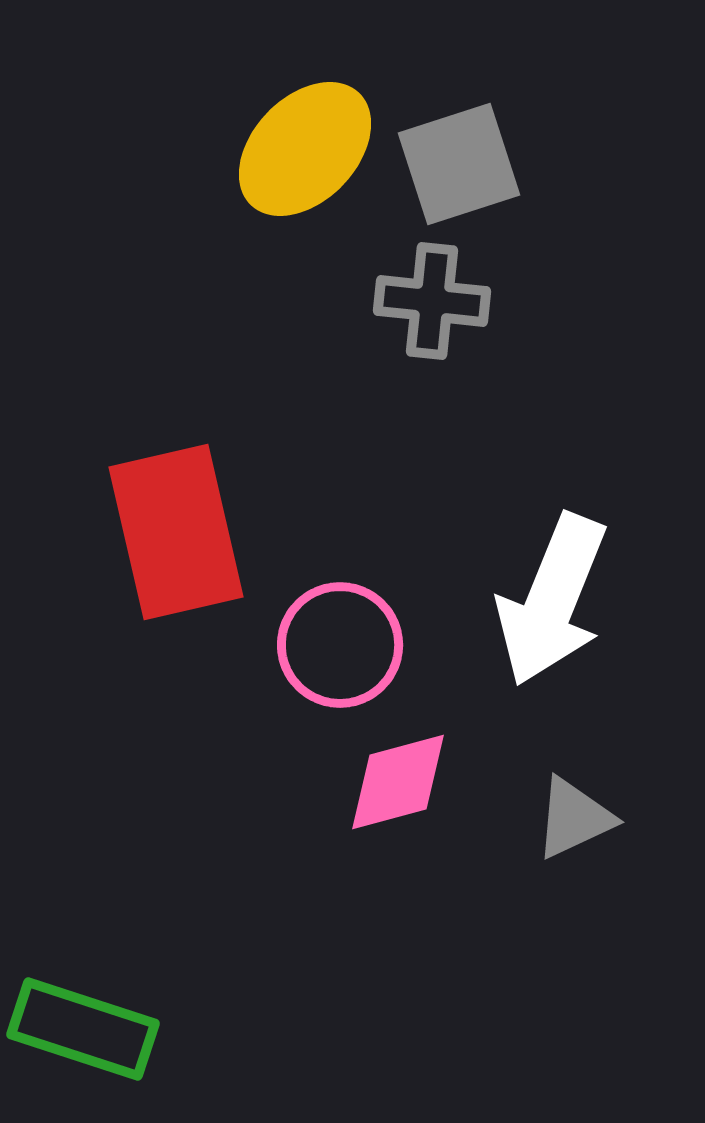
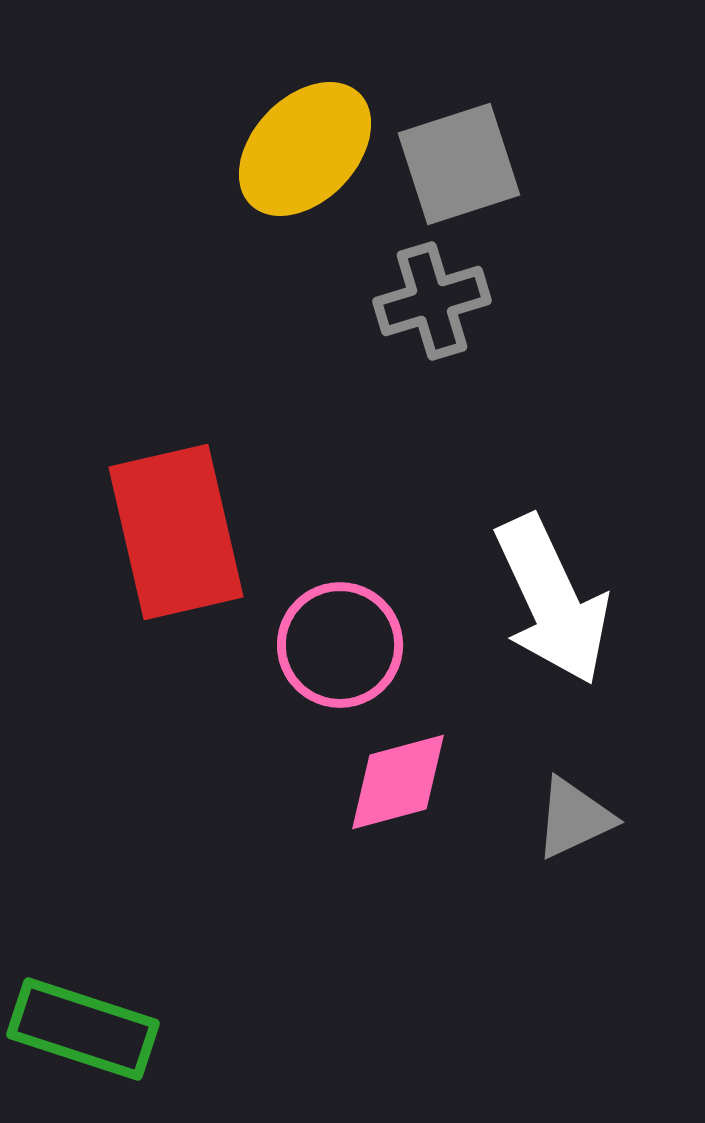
gray cross: rotated 23 degrees counterclockwise
white arrow: rotated 47 degrees counterclockwise
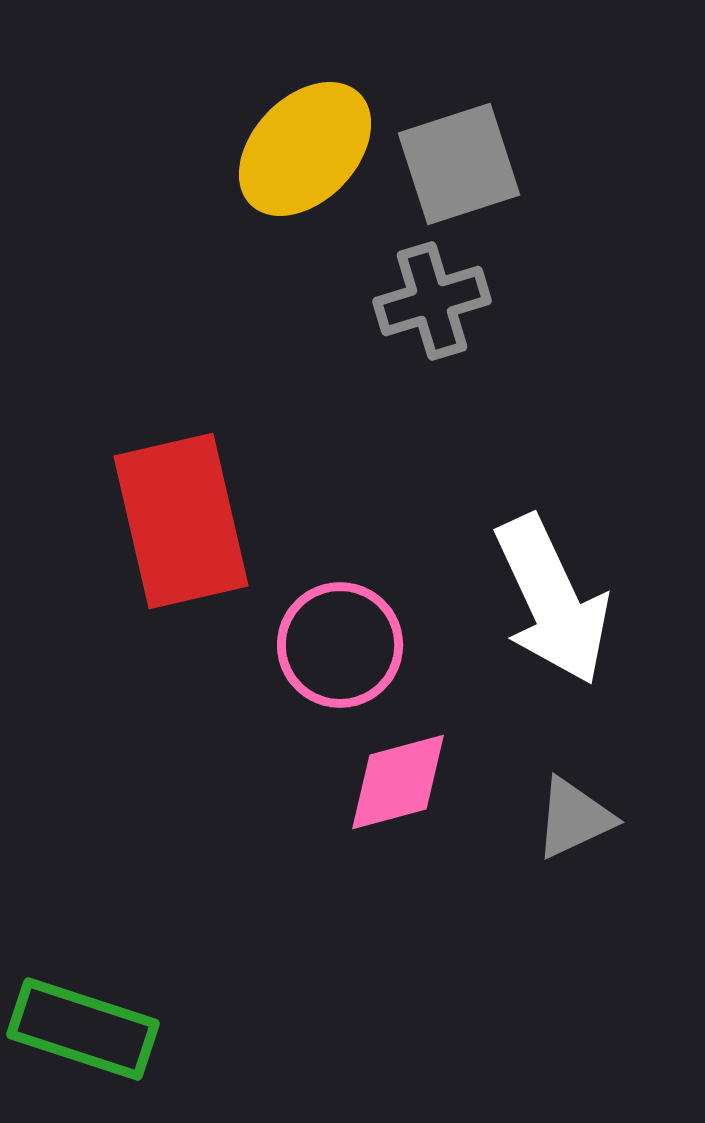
red rectangle: moved 5 px right, 11 px up
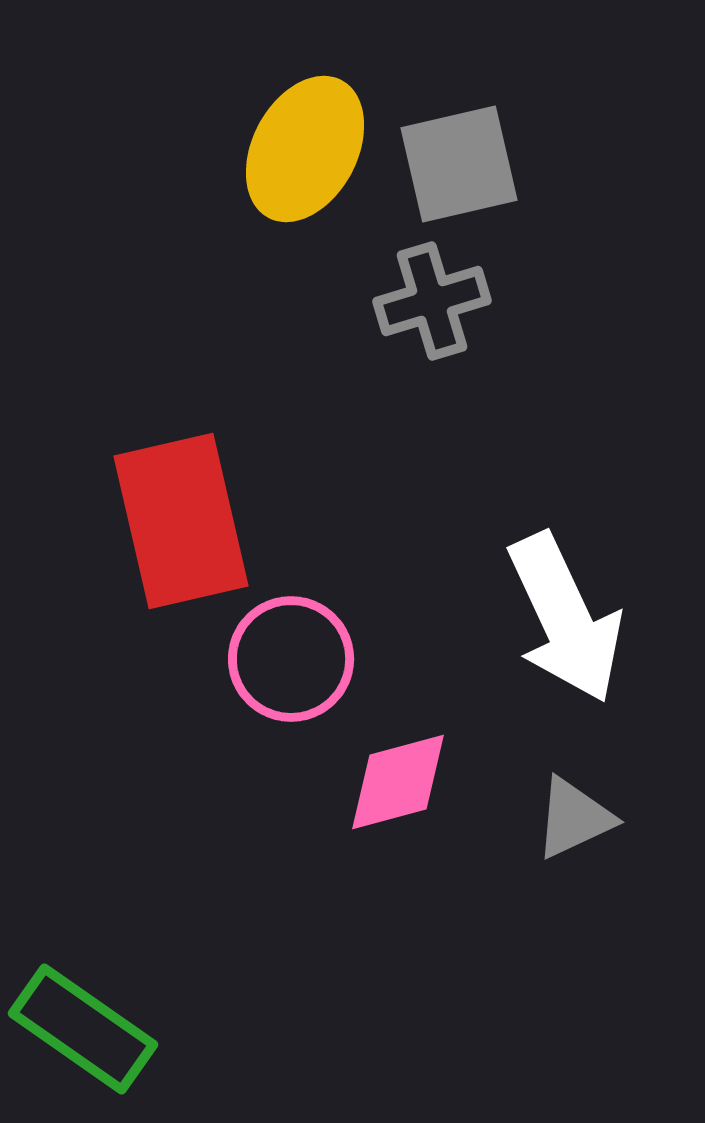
yellow ellipse: rotated 16 degrees counterclockwise
gray square: rotated 5 degrees clockwise
white arrow: moved 13 px right, 18 px down
pink circle: moved 49 px left, 14 px down
green rectangle: rotated 17 degrees clockwise
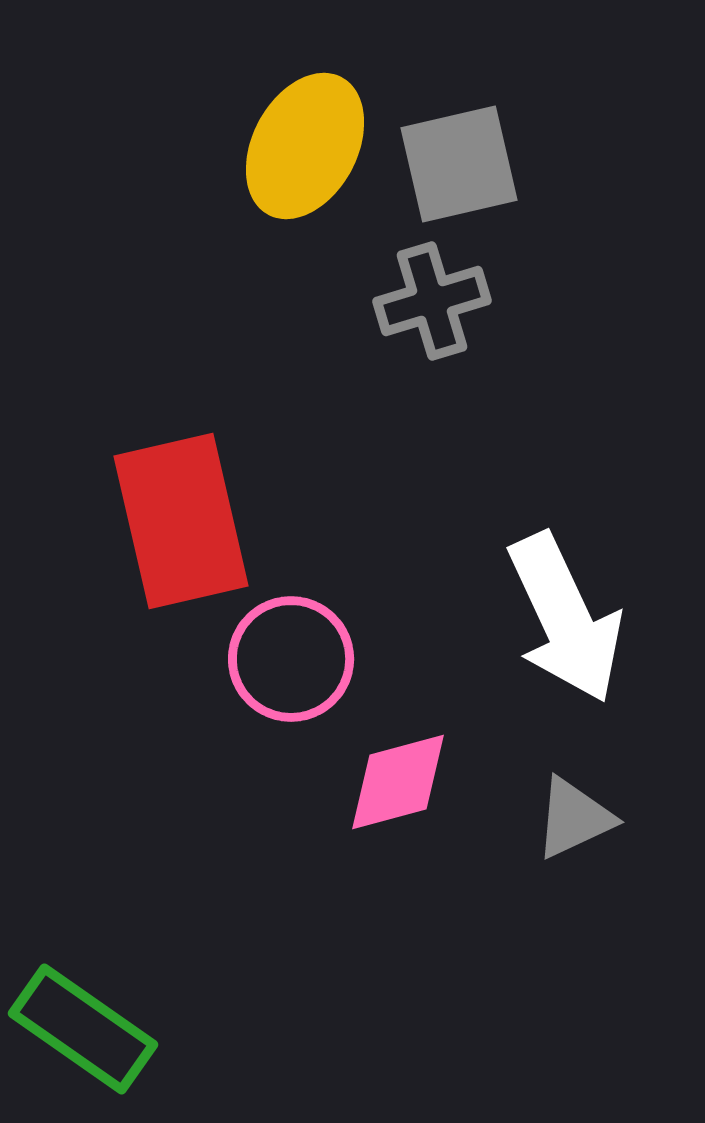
yellow ellipse: moved 3 px up
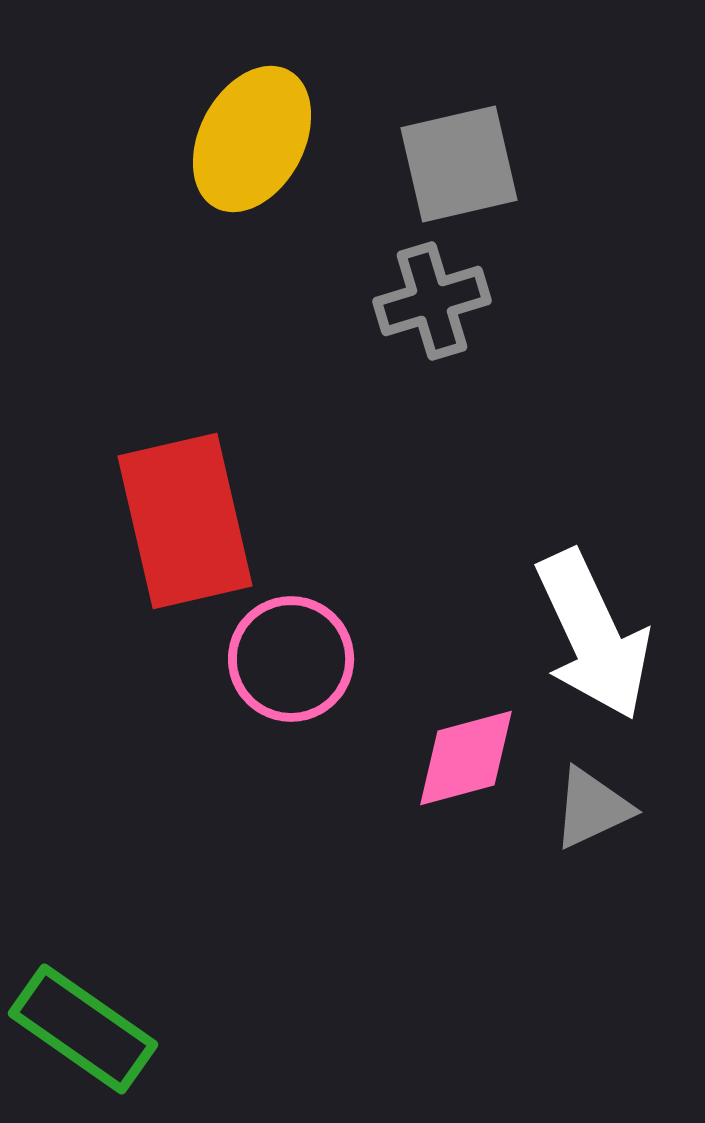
yellow ellipse: moved 53 px left, 7 px up
red rectangle: moved 4 px right
white arrow: moved 28 px right, 17 px down
pink diamond: moved 68 px right, 24 px up
gray triangle: moved 18 px right, 10 px up
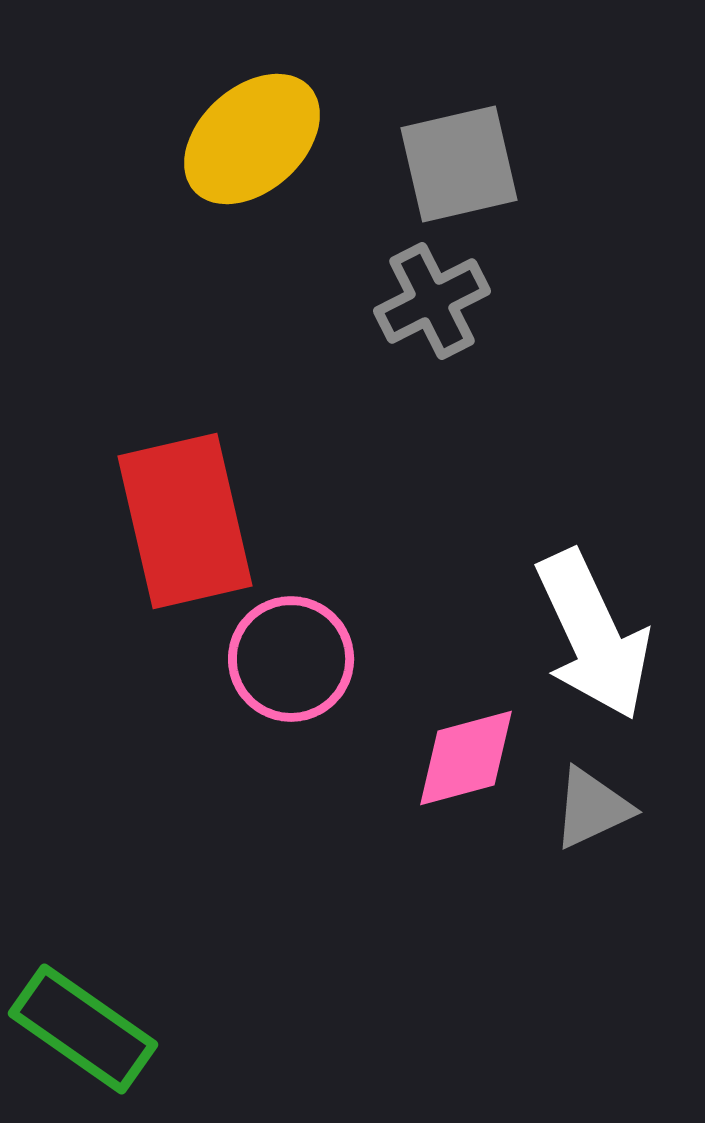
yellow ellipse: rotated 20 degrees clockwise
gray cross: rotated 10 degrees counterclockwise
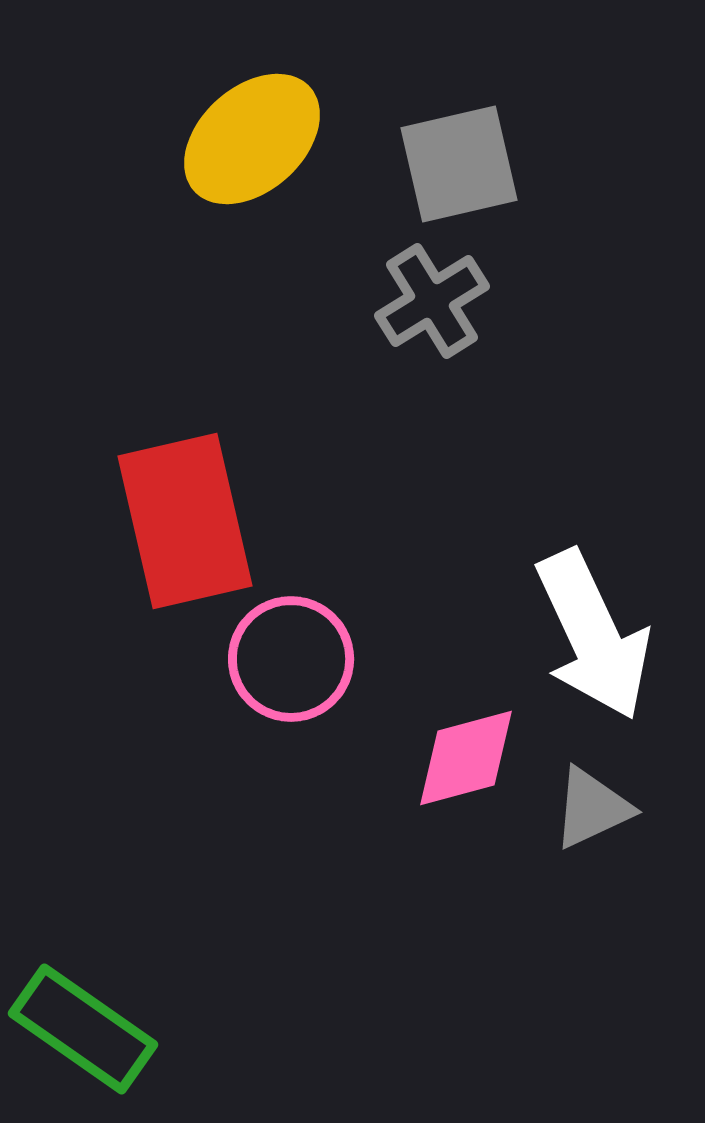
gray cross: rotated 5 degrees counterclockwise
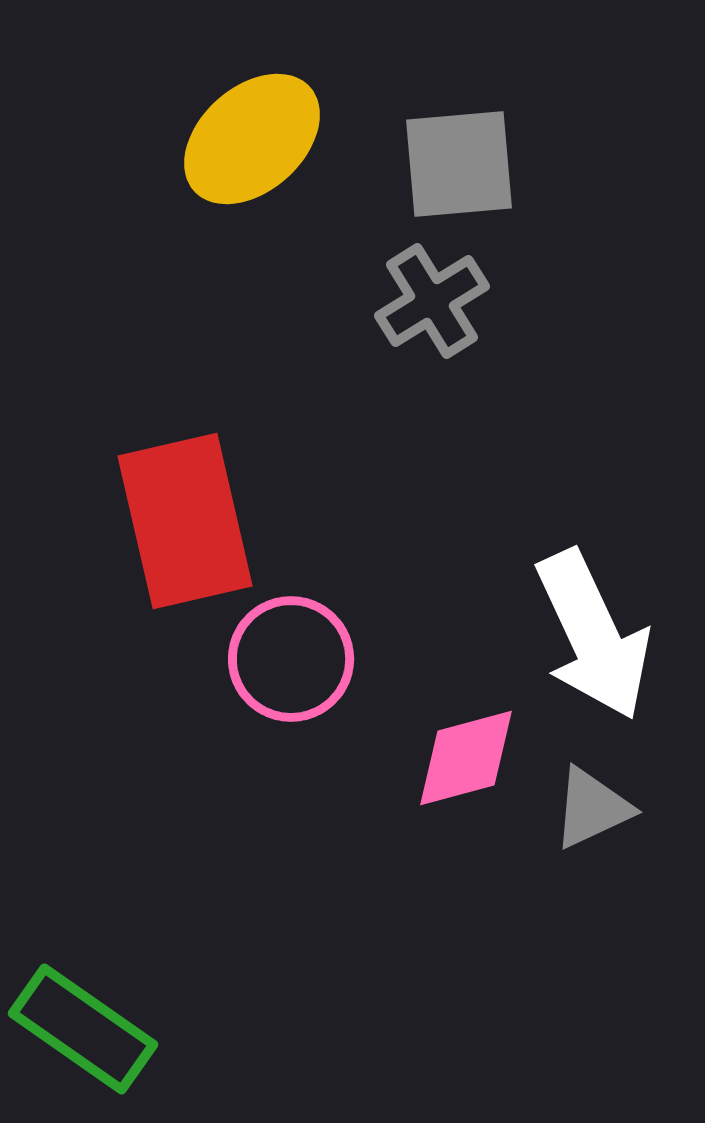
gray square: rotated 8 degrees clockwise
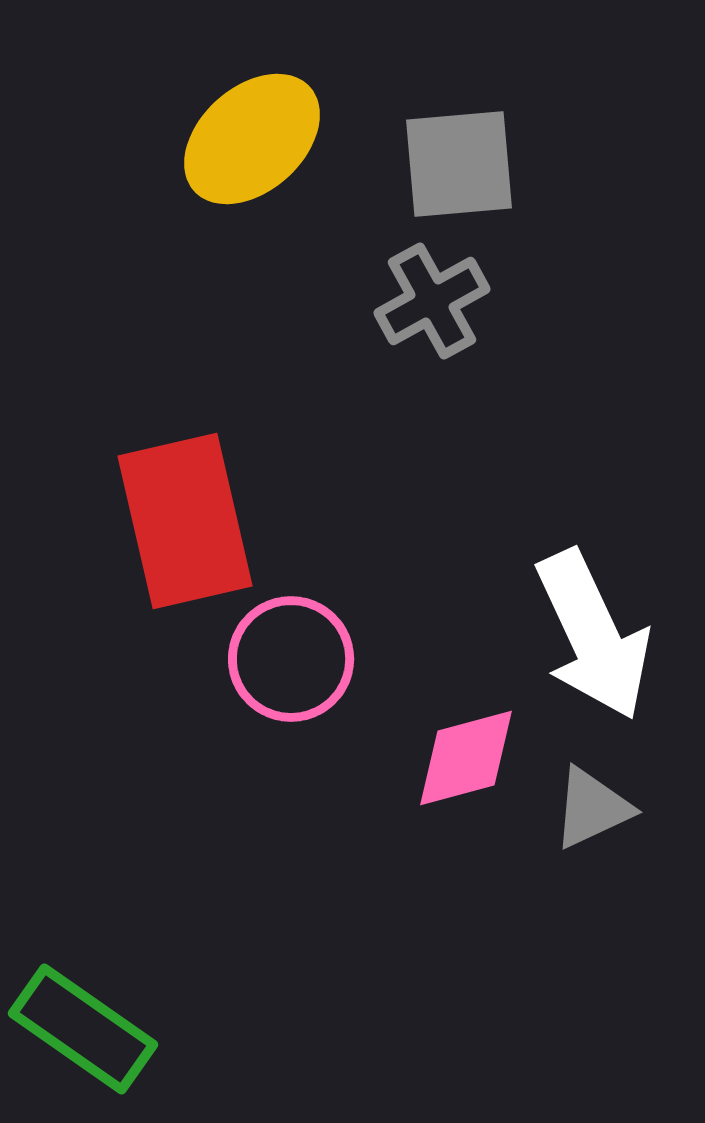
gray cross: rotated 3 degrees clockwise
